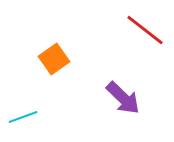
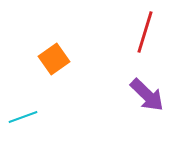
red line: moved 2 px down; rotated 69 degrees clockwise
purple arrow: moved 24 px right, 3 px up
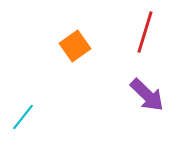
orange square: moved 21 px right, 13 px up
cyan line: rotated 32 degrees counterclockwise
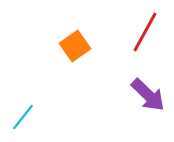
red line: rotated 12 degrees clockwise
purple arrow: moved 1 px right
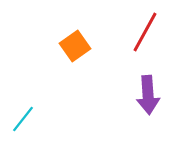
purple arrow: rotated 42 degrees clockwise
cyan line: moved 2 px down
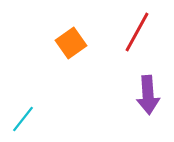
red line: moved 8 px left
orange square: moved 4 px left, 3 px up
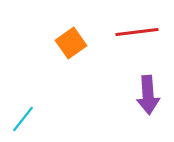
red line: rotated 54 degrees clockwise
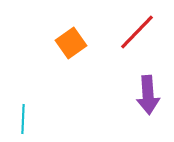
red line: rotated 39 degrees counterclockwise
cyan line: rotated 36 degrees counterclockwise
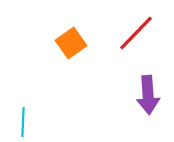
red line: moved 1 px left, 1 px down
cyan line: moved 3 px down
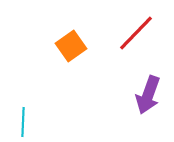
orange square: moved 3 px down
purple arrow: rotated 24 degrees clockwise
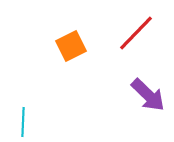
orange square: rotated 8 degrees clockwise
purple arrow: rotated 66 degrees counterclockwise
